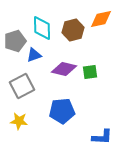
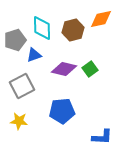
gray pentagon: moved 1 px up
green square: moved 3 px up; rotated 28 degrees counterclockwise
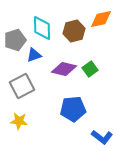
brown hexagon: moved 1 px right, 1 px down
blue pentagon: moved 11 px right, 2 px up
blue L-shape: rotated 35 degrees clockwise
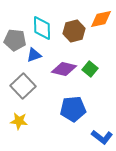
gray pentagon: rotated 25 degrees clockwise
green square: rotated 14 degrees counterclockwise
gray square: moved 1 px right; rotated 15 degrees counterclockwise
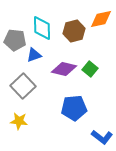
blue pentagon: moved 1 px right, 1 px up
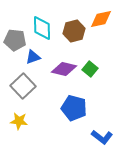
blue triangle: moved 1 px left, 2 px down
blue pentagon: rotated 20 degrees clockwise
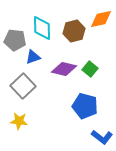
blue pentagon: moved 11 px right, 2 px up
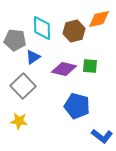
orange diamond: moved 2 px left
blue triangle: rotated 14 degrees counterclockwise
green square: moved 3 px up; rotated 35 degrees counterclockwise
blue pentagon: moved 8 px left
blue L-shape: moved 1 px up
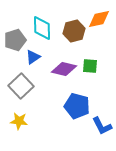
gray pentagon: rotated 25 degrees counterclockwise
gray square: moved 2 px left
blue L-shape: moved 10 px up; rotated 25 degrees clockwise
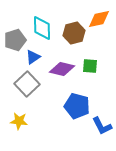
brown hexagon: moved 2 px down
purple diamond: moved 2 px left
gray square: moved 6 px right, 2 px up
